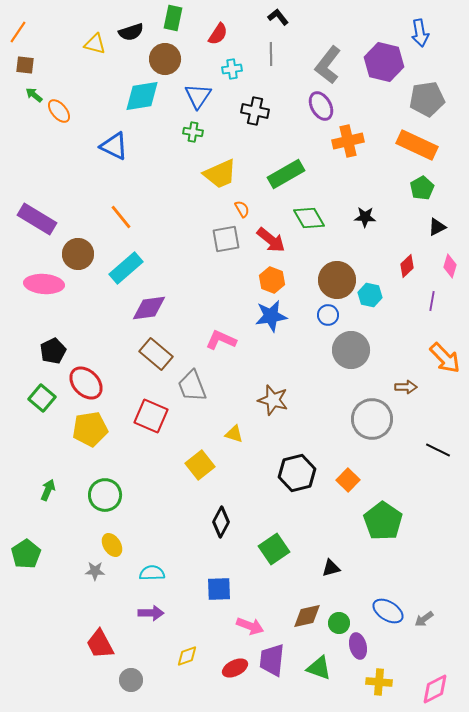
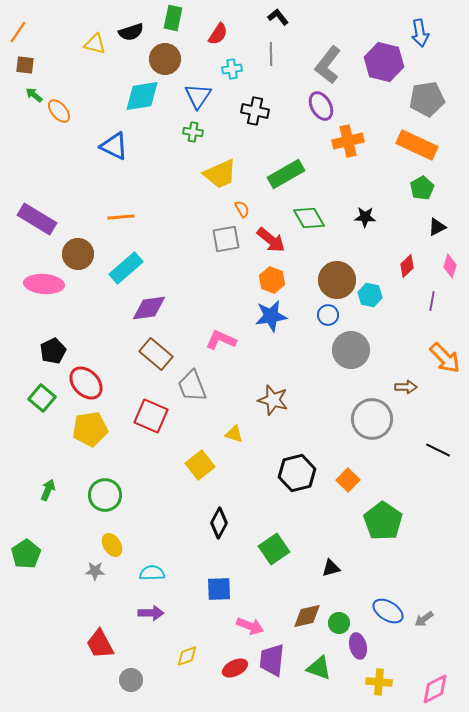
orange line at (121, 217): rotated 56 degrees counterclockwise
black diamond at (221, 522): moved 2 px left, 1 px down
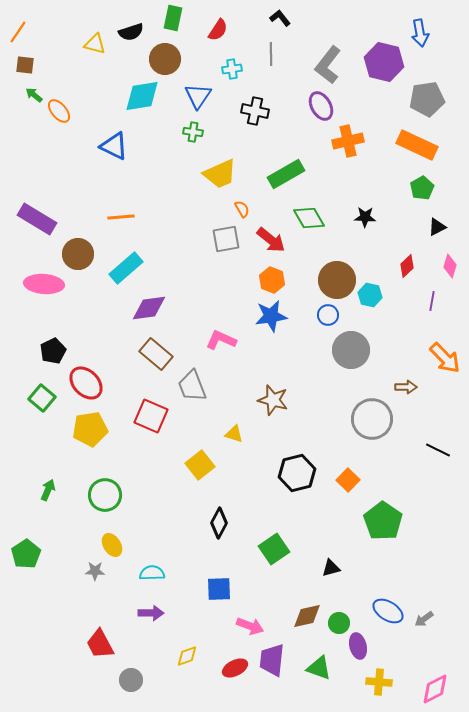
black L-shape at (278, 17): moved 2 px right, 1 px down
red semicircle at (218, 34): moved 4 px up
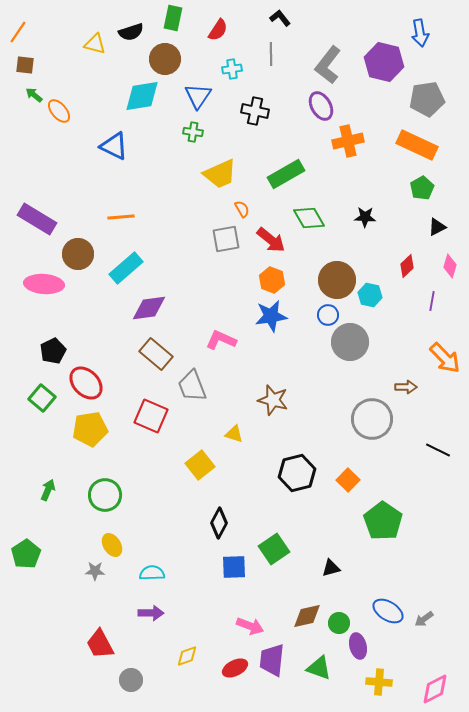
gray circle at (351, 350): moved 1 px left, 8 px up
blue square at (219, 589): moved 15 px right, 22 px up
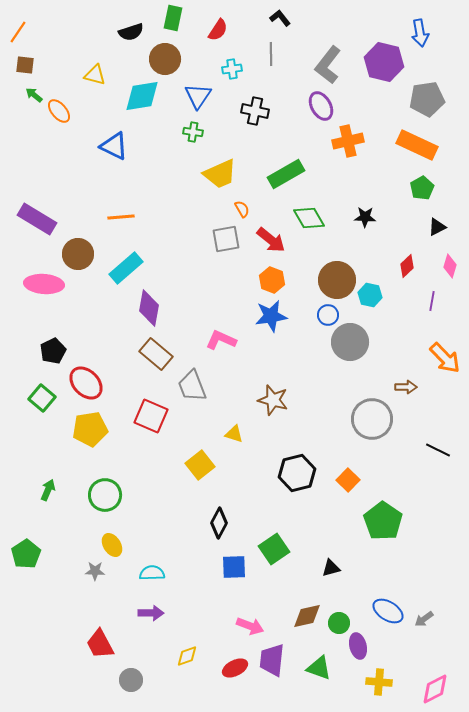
yellow triangle at (95, 44): moved 31 px down
purple diamond at (149, 308): rotated 72 degrees counterclockwise
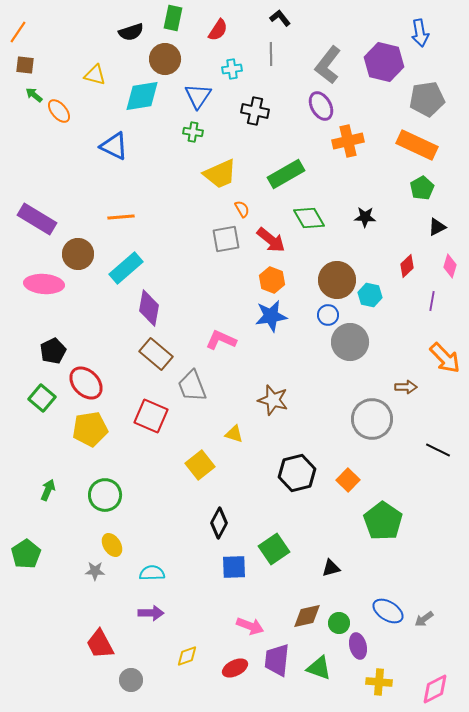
purple trapezoid at (272, 660): moved 5 px right
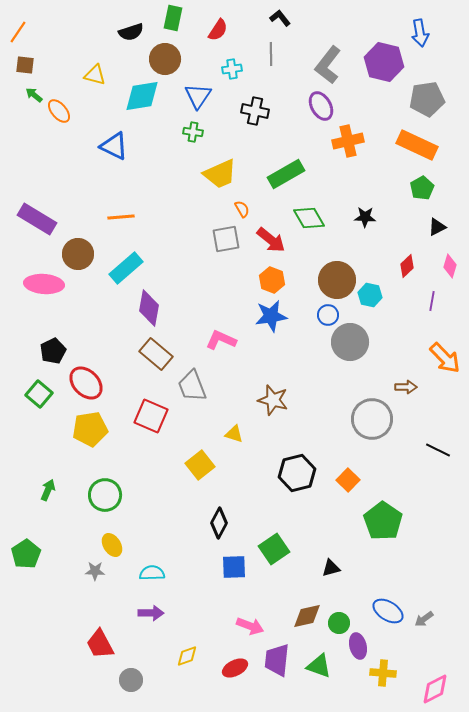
green square at (42, 398): moved 3 px left, 4 px up
green triangle at (319, 668): moved 2 px up
yellow cross at (379, 682): moved 4 px right, 9 px up
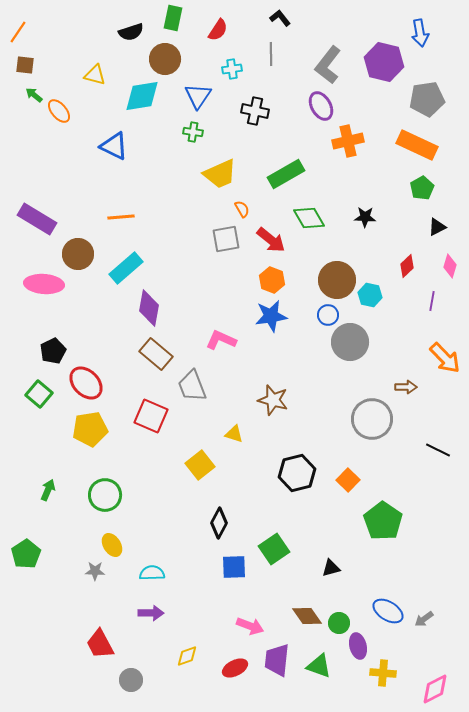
brown diamond at (307, 616): rotated 68 degrees clockwise
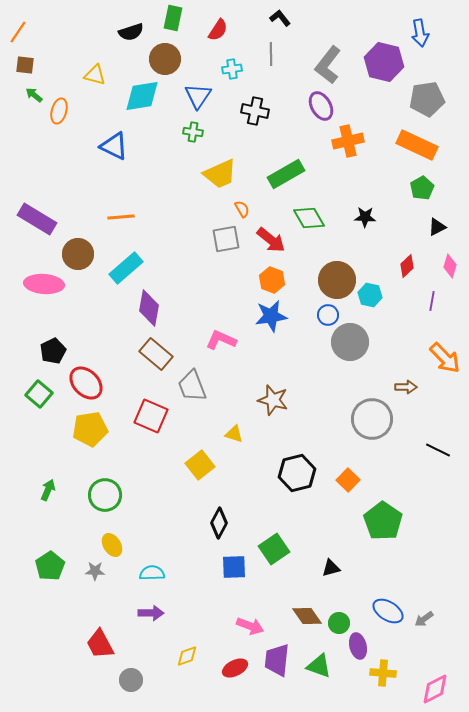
orange ellipse at (59, 111): rotated 55 degrees clockwise
green pentagon at (26, 554): moved 24 px right, 12 px down
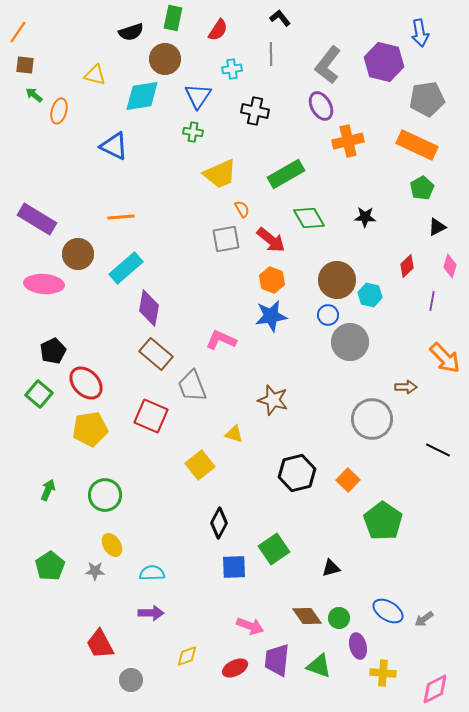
green circle at (339, 623): moved 5 px up
